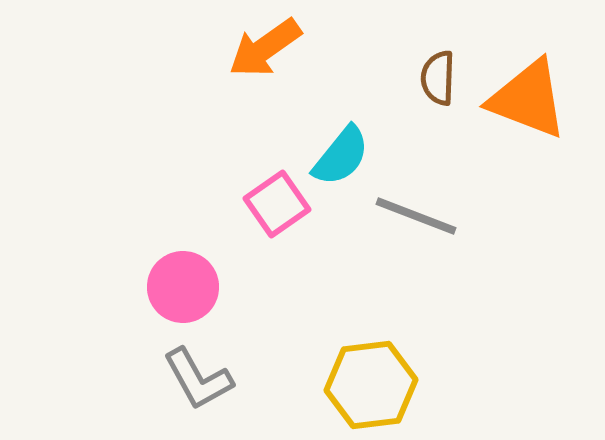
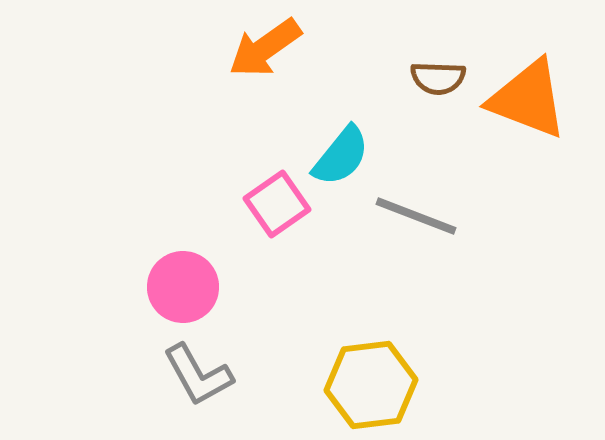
brown semicircle: rotated 90 degrees counterclockwise
gray L-shape: moved 4 px up
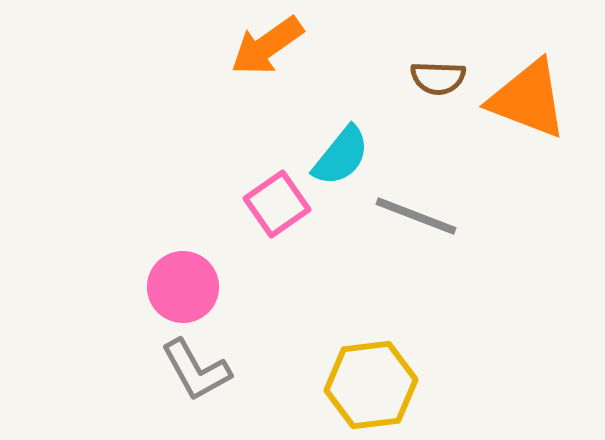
orange arrow: moved 2 px right, 2 px up
gray L-shape: moved 2 px left, 5 px up
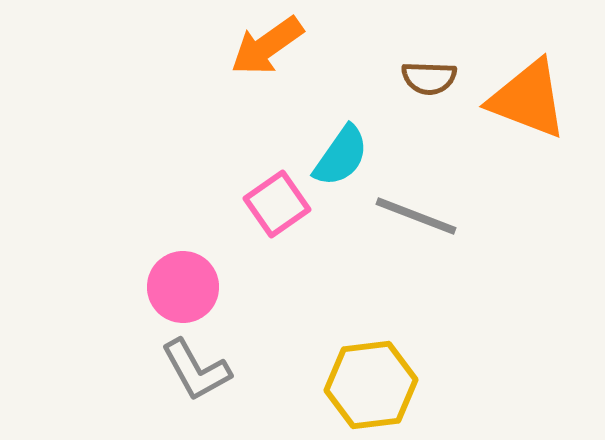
brown semicircle: moved 9 px left
cyan semicircle: rotated 4 degrees counterclockwise
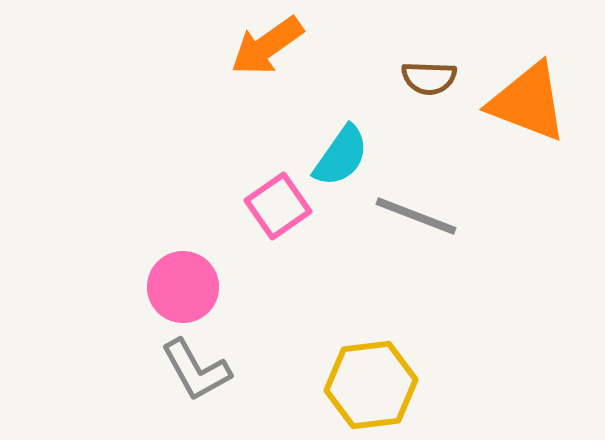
orange triangle: moved 3 px down
pink square: moved 1 px right, 2 px down
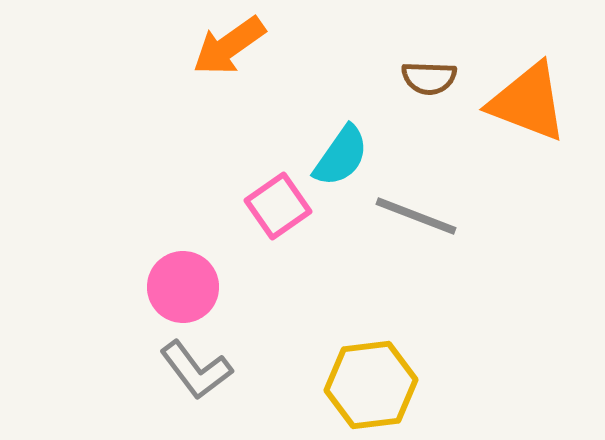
orange arrow: moved 38 px left
gray L-shape: rotated 8 degrees counterclockwise
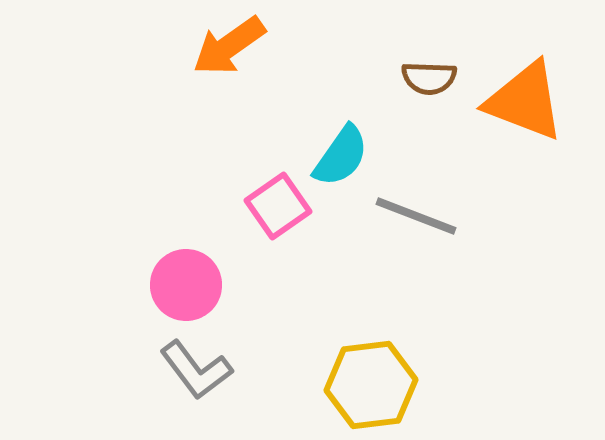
orange triangle: moved 3 px left, 1 px up
pink circle: moved 3 px right, 2 px up
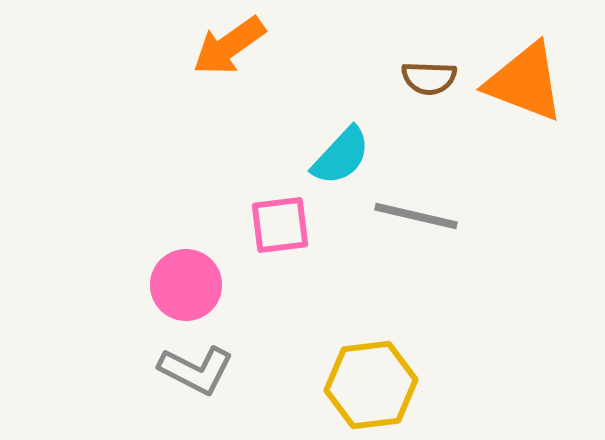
orange triangle: moved 19 px up
cyan semicircle: rotated 8 degrees clockwise
pink square: moved 2 px right, 19 px down; rotated 28 degrees clockwise
gray line: rotated 8 degrees counterclockwise
gray L-shape: rotated 26 degrees counterclockwise
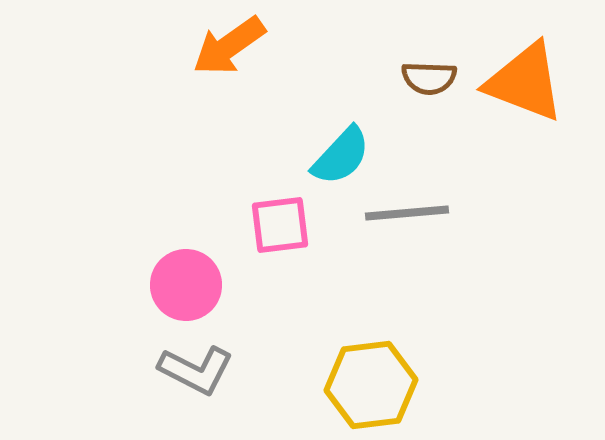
gray line: moved 9 px left, 3 px up; rotated 18 degrees counterclockwise
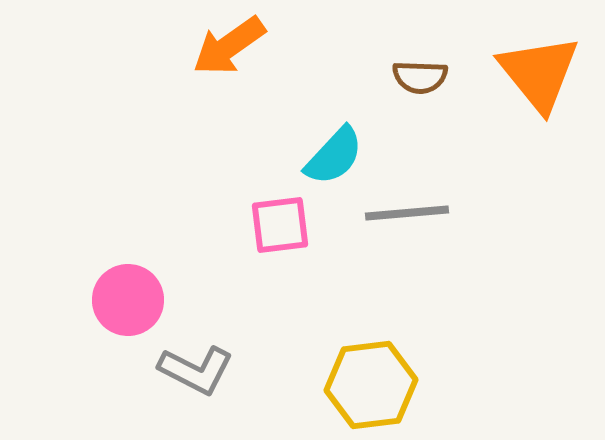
brown semicircle: moved 9 px left, 1 px up
orange triangle: moved 14 px right, 9 px up; rotated 30 degrees clockwise
cyan semicircle: moved 7 px left
pink circle: moved 58 px left, 15 px down
